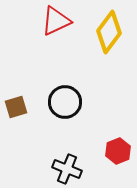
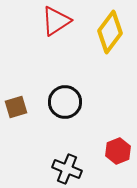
red triangle: rotated 8 degrees counterclockwise
yellow diamond: moved 1 px right
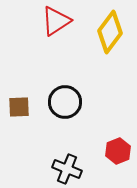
brown square: moved 3 px right; rotated 15 degrees clockwise
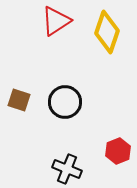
yellow diamond: moved 3 px left; rotated 18 degrees counterclockwise
brown square: moved 7 px up; rotated 20 degrees clockwise
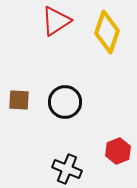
brown square: rotated 15 degrees counterclockwise
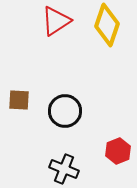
yellow diamond: moved 7 px up
black circle: moved 9 px down
black cross: moved 3 px left
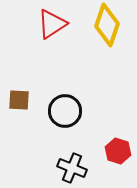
red triangle: moved 4 px left, 3 px down
red hexagon: rotated 20 degrees counterclockwise
black cross: moved 8 px right, 1 px up
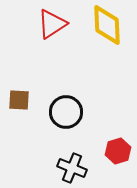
yellow diamond: rotated 21 degrees counterclockwise
black circle: moved 1 px right, 1 px down
red hexagon: rotated 25 degrees clockwise
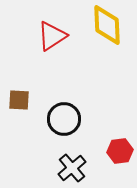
red triangle: moved 12 px down
black circle: moved 2 px left, 7 px down
red hexagon: moved 2 px right; rotated 10 degrees clockwise
black cross: rotated 28 degrees clockwise
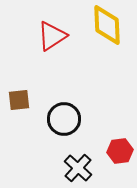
brown square: rotated 10 degrees counterclockwise
black cross: moved 6 px right; rotated 8 degrees counterclockwise
